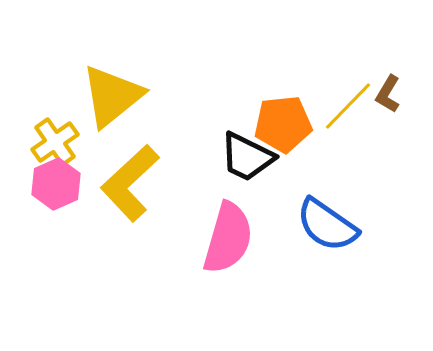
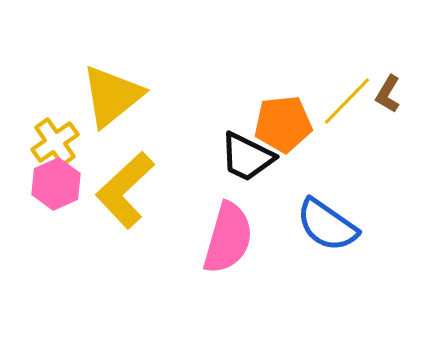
yellow line: moved 1 px left, 5 px up
yellow L-shape: moved 5 px left, 7 px down
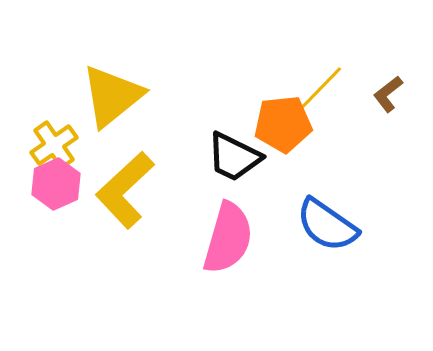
brown L-shape: rotated 21 degrees clockwise
yellow line: moved 28 px left, 11 px up
yellow cross: moved 1 px left, 3 px down
black trapezoid: moved 13 px left
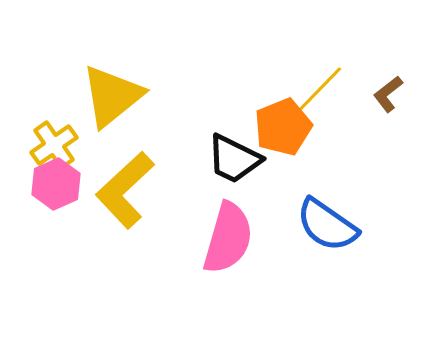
orange pentagon: moved 3 px down; rotated 16 degrees counterclockwise
black trapezoid: moved 2 px down
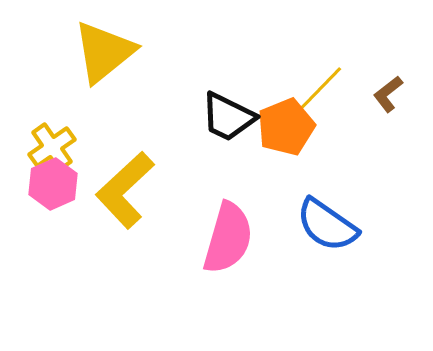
yellow triangle: moved 8 px left, 44 px up
orange pentagon: moved 3 px right
yellow cross: moved 2 px left, 2 px down
black trapezoid: moved 6 px left, 42 px up
pink hexagon: moved 3 px left
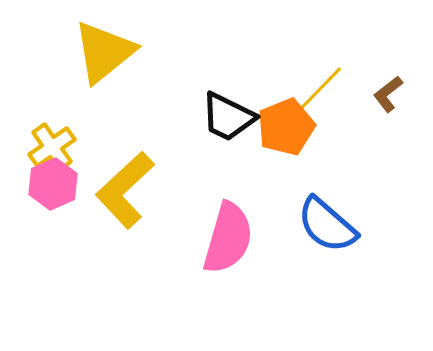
blue semicircle: rotated 6 degrees clockwise
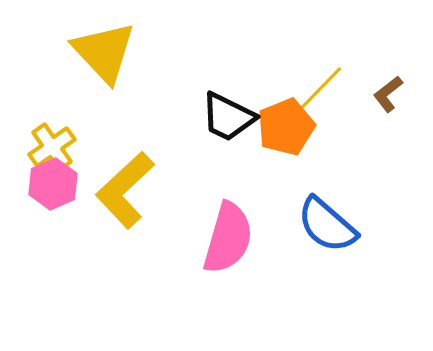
yellow triangle: rotated 34 degrees counterclockwise
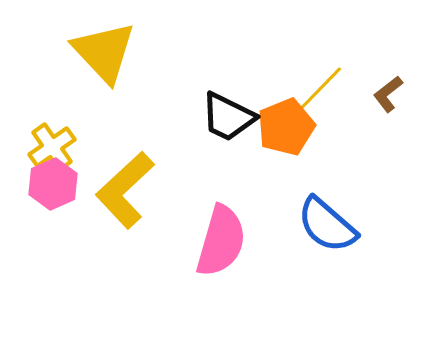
pink semicircle: moved 7 px left, 3 px down
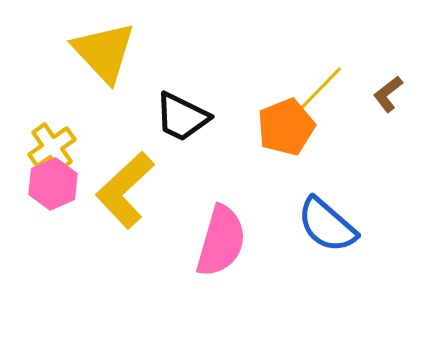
black trapezoid: moved 46 px left
